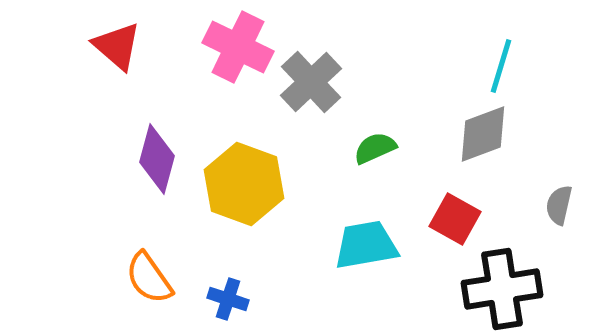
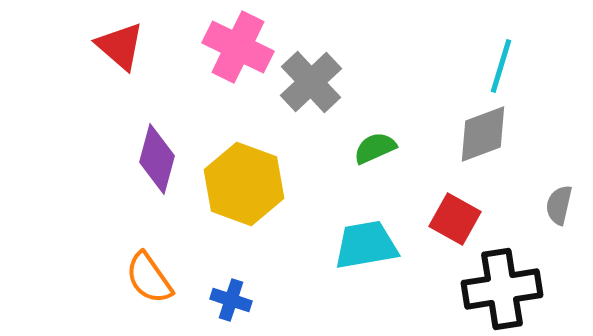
red triangle: moved 3 px right
blue cross: moved 3 px right, 1 px down
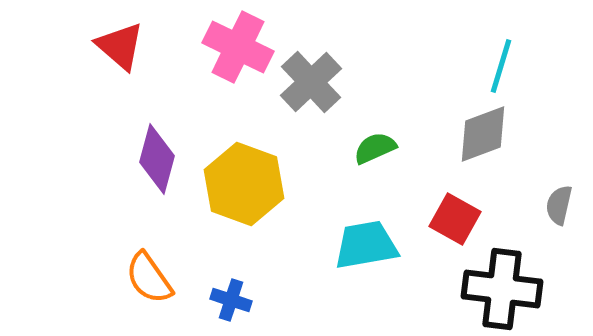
black cross: rotated 16 degrees clockwise
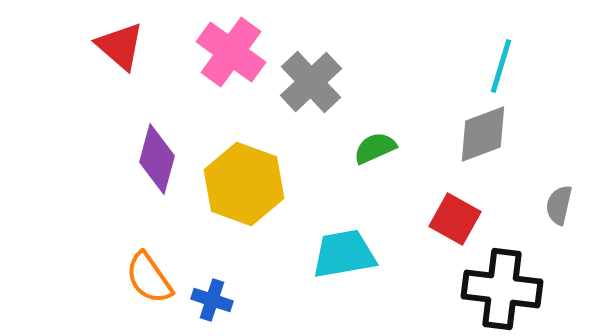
pink cross: moved 7 px left, 5 px down; rotated 10 degrees clockwise
cyan trapezoid: moved 22 px left, 9 px down
blue cross: moved 19 px left
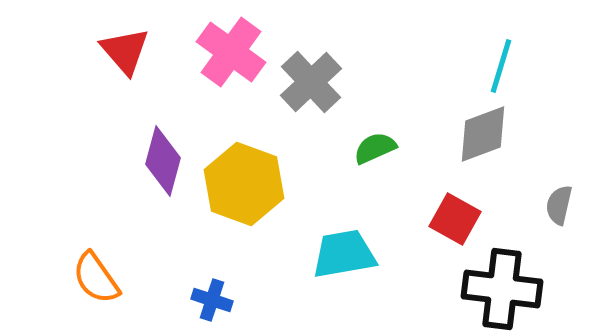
red triangle: moved 5 px right, 5 px down; rotated 8 degrees clockwise
purple diamond: moved 6 px right, 2 px down
orange semicircle: moved 53 px left
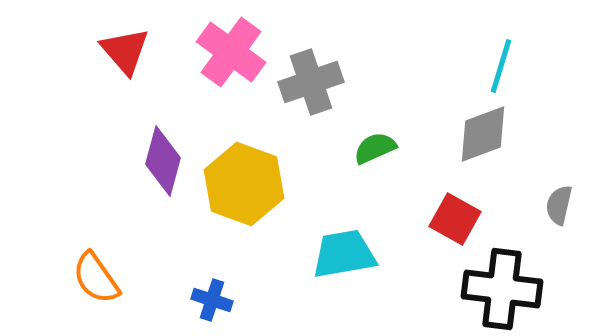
gray cross: rotated 24 degrees clockwise
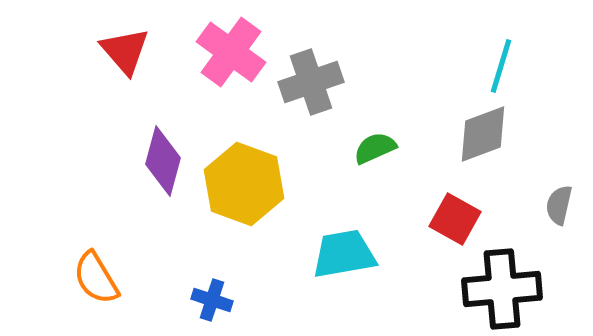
orange semicircle: rotated 4 degrees clockwise
black cross: rotated 12 degrees counterclockwise
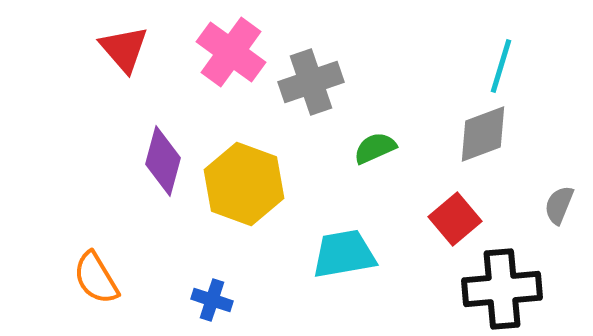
red triangle: moved 1 px left, 2 px up
gray semicircle: rotated 9 degrees clockwise
red square: rotated 21 degrees clockwise
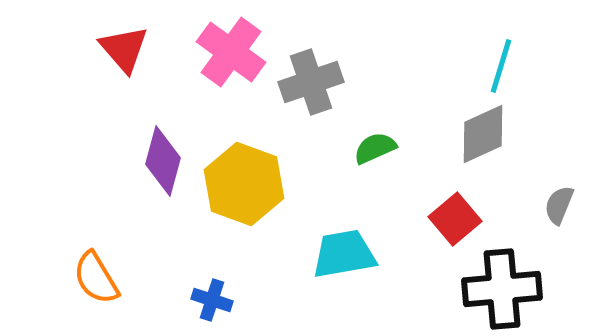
gray diamond: rotated 4 degrees counterclockwise
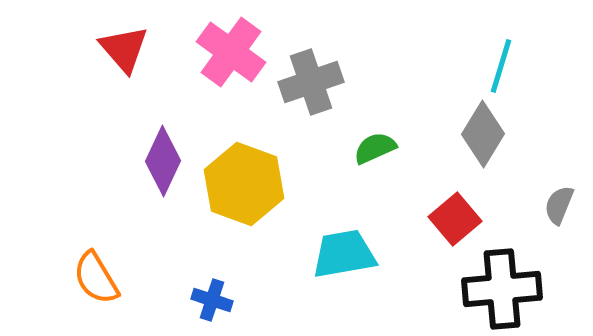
gray diamond: rotated 34 degrees counterclockwise
purple diamond: rotated 10 degrees clockwise
